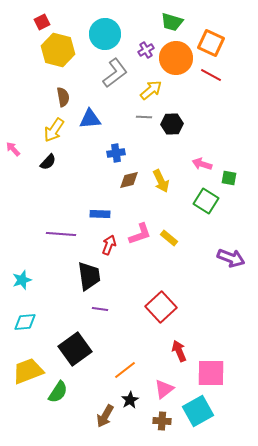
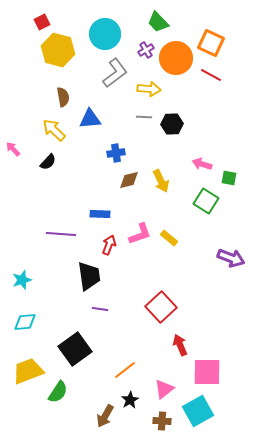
green trapezoid at (172, 22): moved 14 px left; rotated 30 degrees clockwise
yellow arrow at (151, 90): moved 2 px left, 1 px up; rotated 45 degrees clockwise
yellow arrow at (54, 130): rotated 100 degrees clockwise
red arrow at (179, 351): moved 1 px right, 6 px up
pink square at (211, 373): moved 4 px left, 1 px up
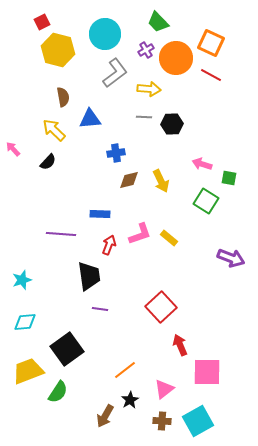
black square at (75, 349): moved 8 px left
cyan square at (198, 411): moved 10 px down
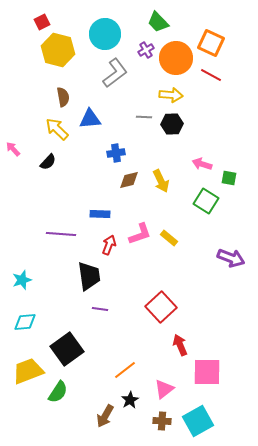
yellow arrow at (149, 89): moved 22 px right, 6 px down
yellow arrow at (54, 130): moved 3 px right, 1 px up
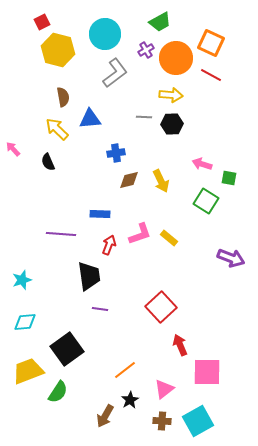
green trapezoid at (158, 22): moved 2 px right; rotated 75 degrees counterclockwise
black semicircle at (48, 162): rotated 114 degrees clockwise
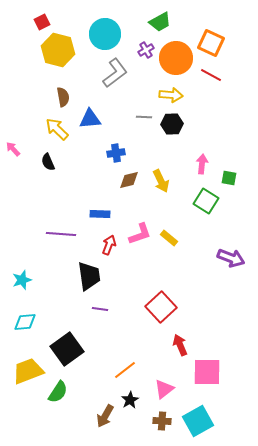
pink arrow at (202, 164): rotated 78 degrees clockwise
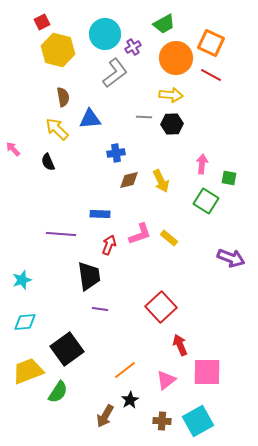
green trapezoid at (160, 22): moved 4 px right, 2 px down
purple cross at (146, 50): moved 13 px left, 3 px up
pink triangle at (164, 389): moved 2 px right, 9 px up
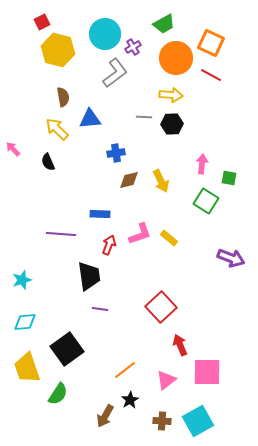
yellow trapezoid at (28, 371): moved 1 px left, 3 px up; rotated 88 degrees counterclockwise
green semicircle at (58, 392): moved 2 px down
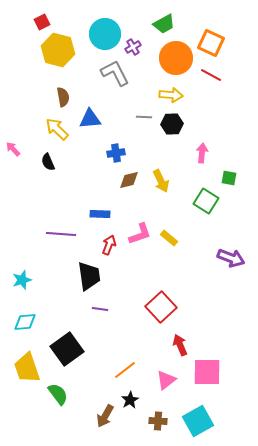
gray L-shape at (115, 73): rotated 80 degrees counterclockwise
pink arrow at (202, 164): moved 11 px up
green semicircle at (58, 394): rotated 70 degrees counterclockwise
brown cross at (162, 421): moved 4 px left
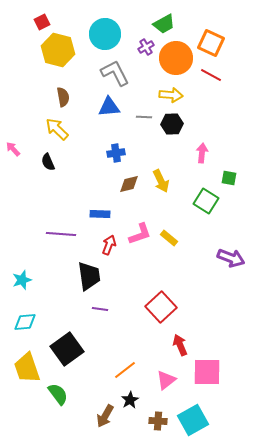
purple cross at (133, 47): moved 13 px right
blue triangle at (90, 119): moved 19 px right, 12 px up
brown diamond at (129, 180): moved 4 px down
cyan square at (198, 421): moved 5 px left, 1 px up
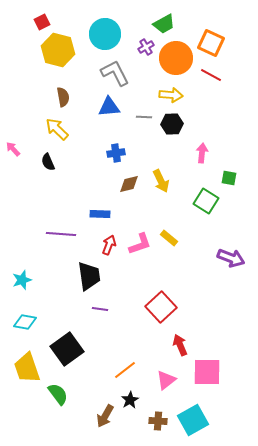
pink L-shape at (140, 234): moved 10 px down
cyan diamond at (25, 322): rotated 15 degrees clockwise
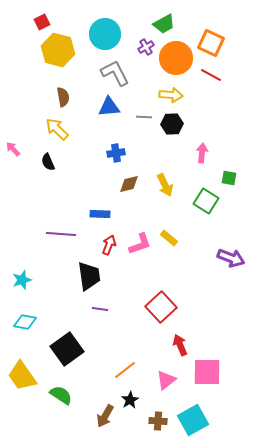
yellow arrow at (161, 181): moved 4 px right, 4 px down
yellow trapezoid at (27, 368): moved 5 px left, 8 px down; rotated 16 degrees counterclockwise
green semicircle at (58, 394): moved 3 px right, 1 px down; rotated 20 degrees counterclockwise
